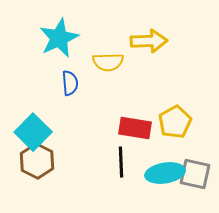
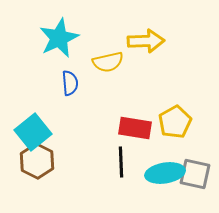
yellow arrow: moved 3 px left
yellow semicircle: rotated 12 degrees counterclockwise
cyan square: rotated 6 degrees clockwise
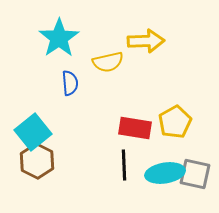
cyan star: rotated 9 degrees counterclockwise
black line: moved 3 px right, 3 px down
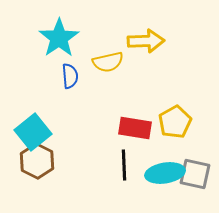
blue semicircle: moved 7 px up
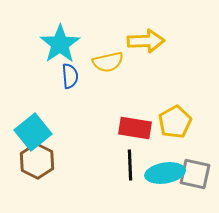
cyan star: moved 1 px right, 6 px down
black line: moved 6 px right
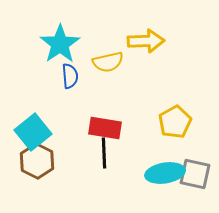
red rectangle: moved 30 px left
black line: moved 26 px left, 12 px up
